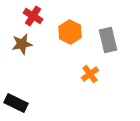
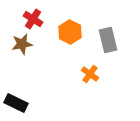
red cross: moved 3 px down
orange cross: rotated 18 degrees counterclockwise
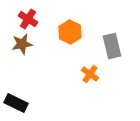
red cross: moved 5 px left
gray rectangle: moved 4 px right, 6 px down
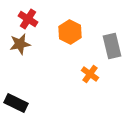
brown star: moved 2 px left
